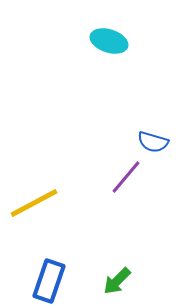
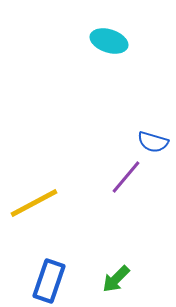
green arrow: moved 1 px left, 2 px up
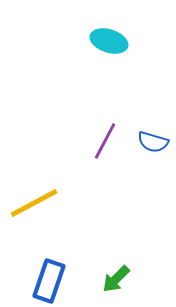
purple line: moved 21 px left, 36 px up; rotated 12 degrees counterclockwise
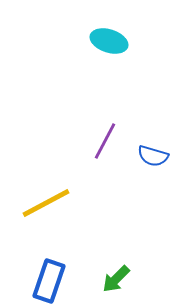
blue semicircle: moved 14 px down
yellow line: moved 12 px right
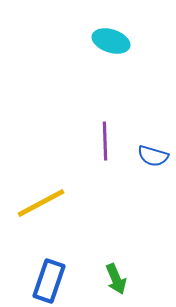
cyan ellipse: moved 2 px right
purple line: rotated 30 degrees counterclockwise
yellow line: moved 5 px left
green arrow: rotated 68 degrees counterclockwise
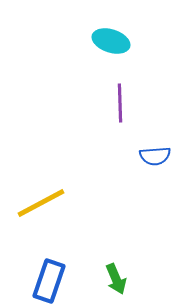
purple line: moved 15 px right, 38 px up
blue semicircle: moved 2 px right; rotated 20 degrees counterclockwise
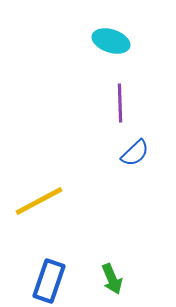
blue semicircle: moved 20 px left, 3 px up; rotated 40 degrees counterclockwise
yellow line: moved 2 px left, 2 px up
green arrow: moved 4 px left
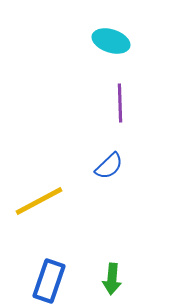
blue semicircle: moved 26 px left, 13 px down
green arrow: rotated 28 degrees clockwise
